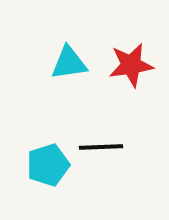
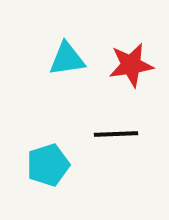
cyan triangle: moved 2 px left, 4 px up
black line: moved 15 px right, 13 px up
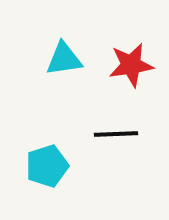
cyan triangle: moved 3 px left
cyan pentagon: moved 1 px left, 1 px down
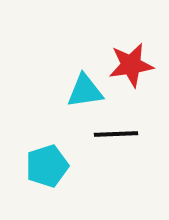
cyan triangle: moved 21 px right, 32 px down
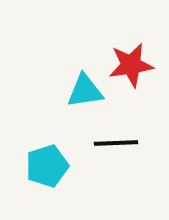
black line: moved 9 px down
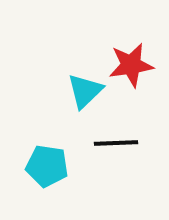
cyan triangle: rotated 36 degrees counterclockwise
cyan pentagon: rotated 27 degrees clockwise
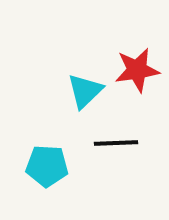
red star: moved 6 px right, 5 px down
cyan pentagon: rotated 6 degrees counterclockwise
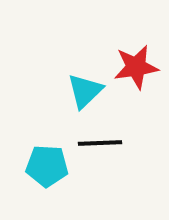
red star: moved 1 px left, 3 px up
black line: moved 16 px left
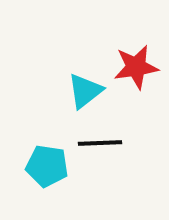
cyan triangle: rotated 6 degrees clockwise
cyan pentagon: rotated 6 degrees clockwise
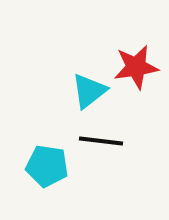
cyan triangle: moved 4 px right
black line: moved 1 px right, 2 px up; rotated 9 degrees clockwise
